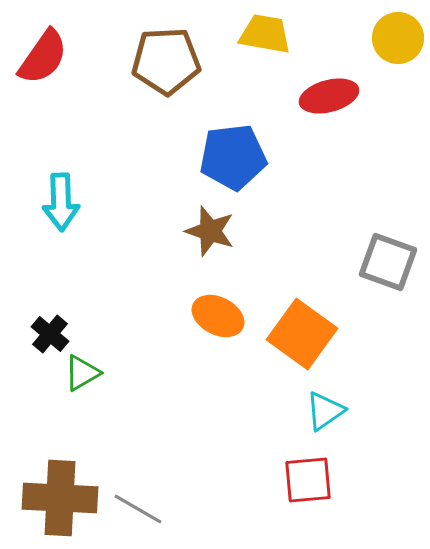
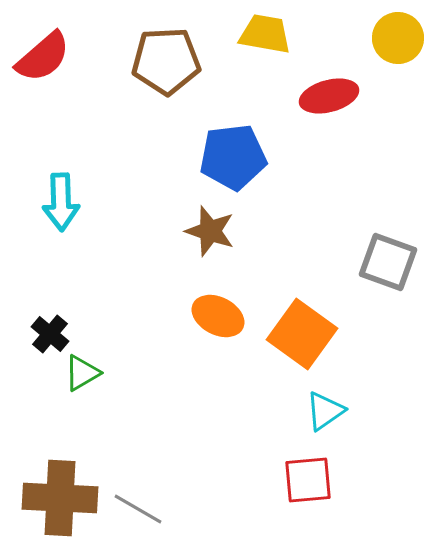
red semicircle: rotated 14 degrees clockwise
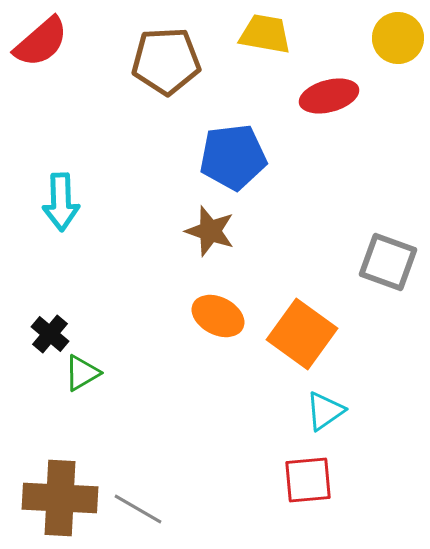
red semicircle: moved 2 px left, 15 px up
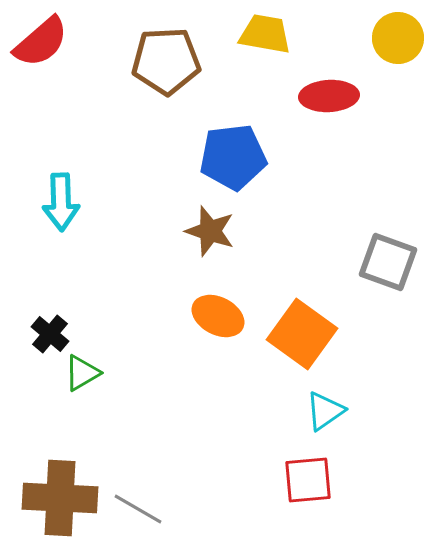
red ellipse: rotated 12 degrees clockwise
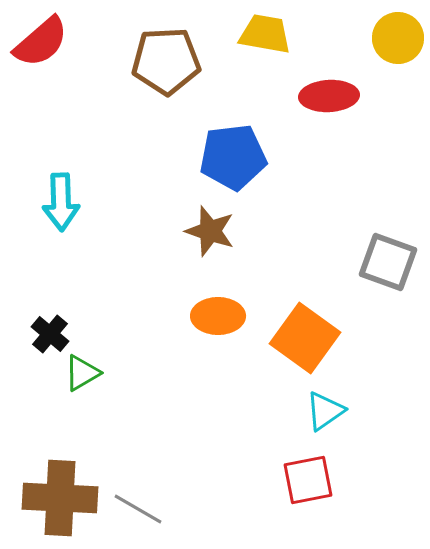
orange ellipse: rotated 27 degrees counterclockwise
orange square: moved 3 px right, 4 px down
red square: rotated 6 degrees counterclockwise
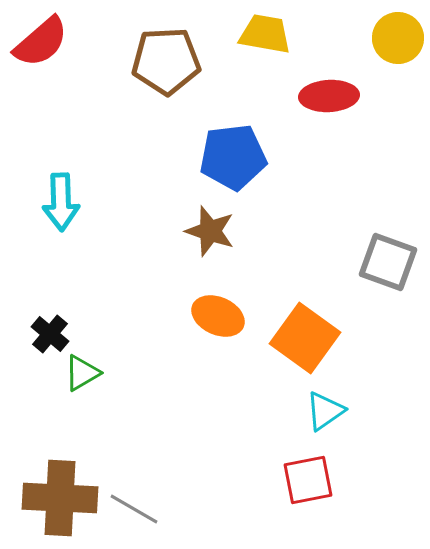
orange ellipse: rotated 24 degrees clockwise
gray line: moved 4 px left
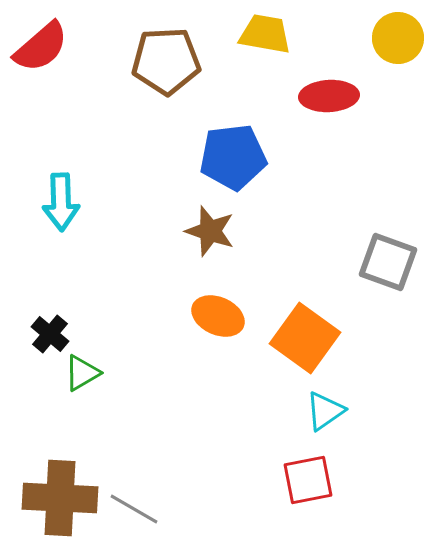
red semicircle: moved 5 px down
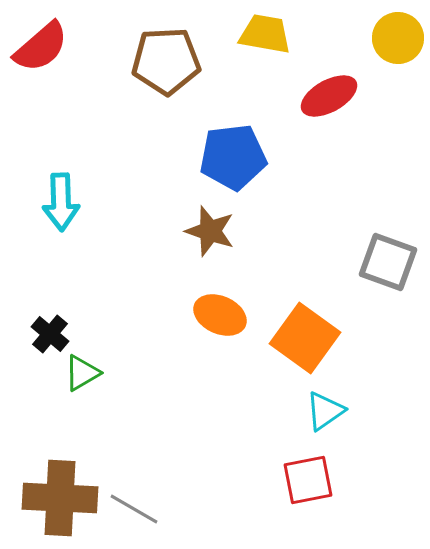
red ellipse: rotated 26 degrees counterclockwise
orange ellipse: moved 2 px right, 1 px up
